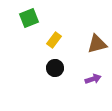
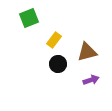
brown triangle: moved 10 px left, 8 px down
black circle: moved 3 px right, 4 px up
purple arrow: moved 2 px left, 1 px down
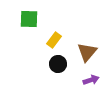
green square: moved 1 px down; rotated 24 degrees clockwise
brown triangle: rotated 35 degrees counterclockwise
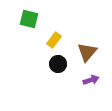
green square: rotated 12 degrees clockwise
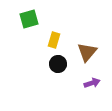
green square: rotated 30 degrees counterclockwise
yellow rectangle: rotated 21 degrees counterclockwise
purple arrow: moved 1 px right, 3 px down
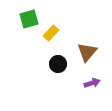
yellow rectangle: moved 3 px left, 7 px up; rotated 28 degrees clockwise
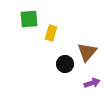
green square: rotated 12 degrees clockwise
yellow rectangle: rotated 28 degrees counterclockwise
black circle: moved 7 px right
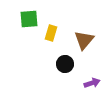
brown triangle: moved 3 px left, 12 px up
